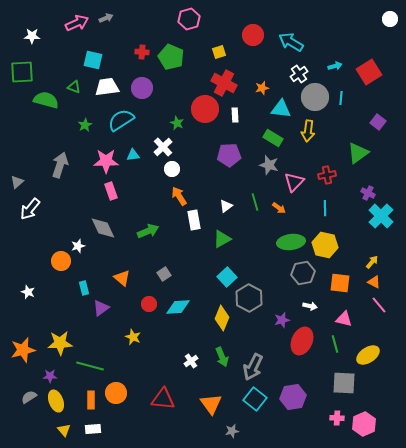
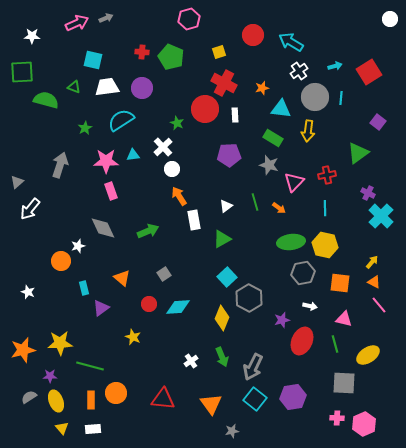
white cross at (299, 74): moved 3 px up
green star at (85, 125): moved 3 px down
yellow triangle at (64, 430): moved 2 px left, 2 px up
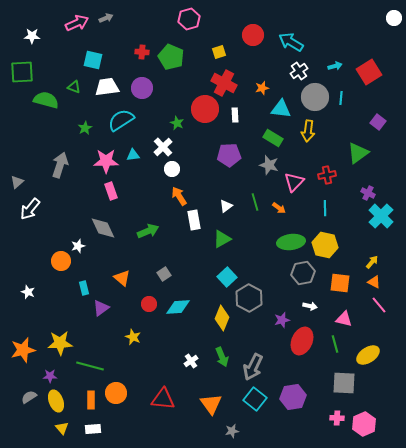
white circle at (390, 19): moved 4 px right, 1 px up
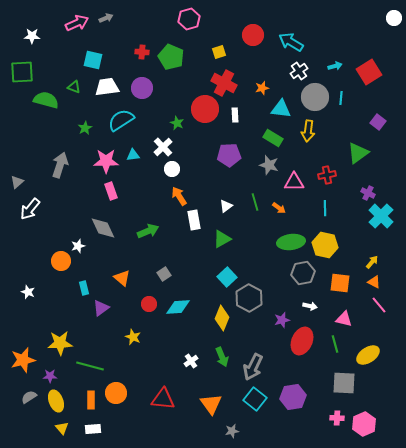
pink triangle at (294, 182): rotated 45 degrees clockwise
orange star at (23, 350): moved 10 px down
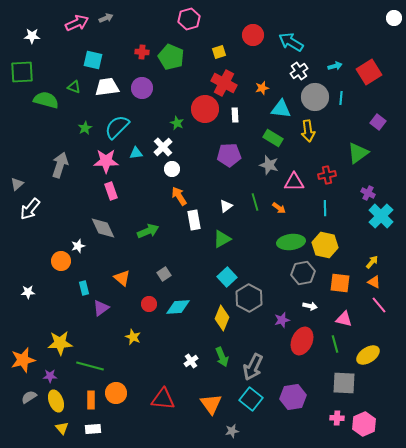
cyan semicircle at (121, 120): moved 4 px left, 7 px down; rotated 12 degrees counterclockwise
yellow arrow at (308, 131): rotated 15 degrees counterclockwise
cyan triangle at (133, 155): moved 3 px right, 2 px up
gray triangle at (17, 182): moved 2 px down
white star at (28, 292): rotated 24 degrees counterclockwise
cyan square at (255, 399): moved 4 px left
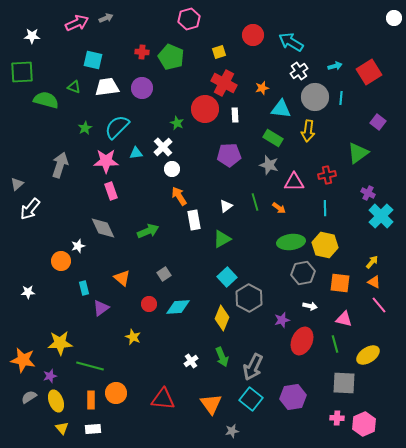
yellow arrow at (308, 131): rotated 15 degrees clockwise
orange star at (23, 360): rotated 25 degrees clockwise
purple star at (50, 376): rotated 16 degrees counterclockwise
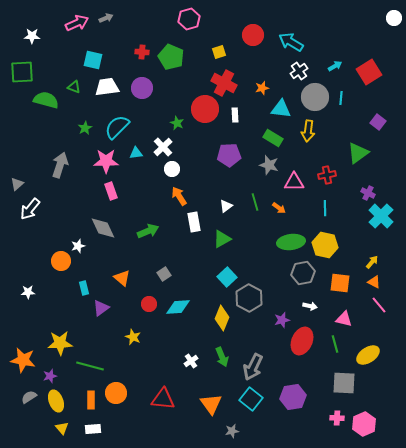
cyan arrow at (335, 66): rotated 16 degrees counterclockwise
white rectangle at (194, 220): moved 2 px down
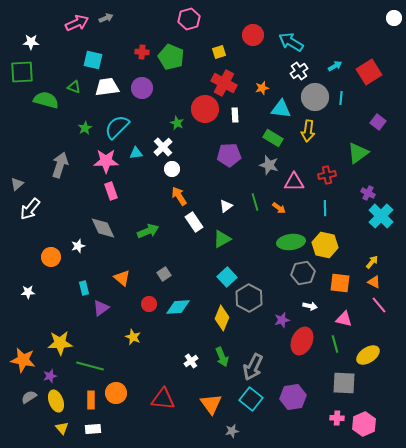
white star at (32, 36): moved 1 px left, 6 px down
white rectangle at (194, 222): rotated 24 degrees counterclockwise
orange circle at (61, 261): moved 10 px left, 4 px up
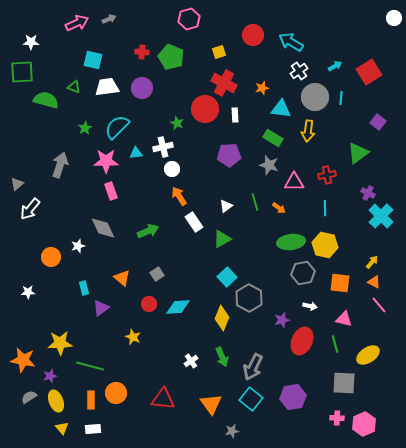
gray arrow at (106, 18): moved 3 px right, 1 px down
white cross at (163, 147): rotated 30 degrees clockwise
gray square at (164, 274): moved 7 px left
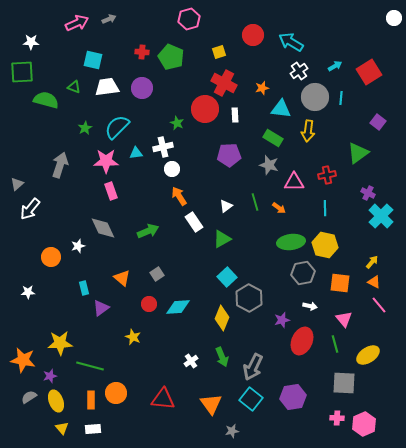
pink triangle at (344, 319): rotated 36 degrees clockwise
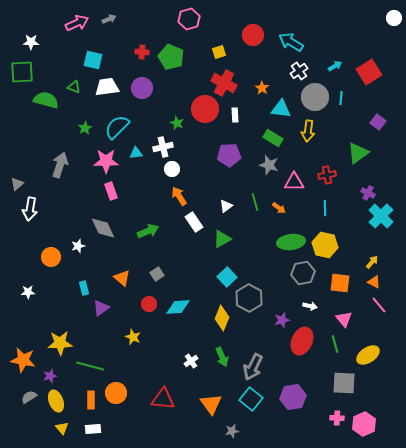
orange star at (262, 88): rotated 24 degrees counterclockwise
white arrow at (30, 209): rotated 30 degrees counterclockwise
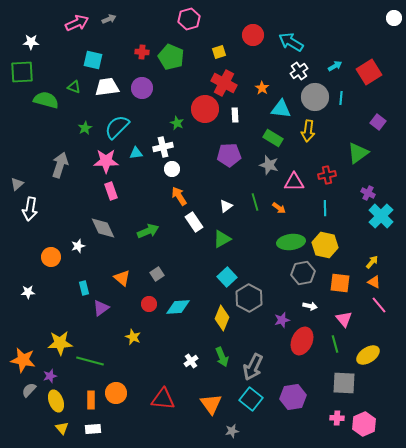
green line at (90, 366): moved 5 px up
gray semicircle at (29, 397): moved 7 px up; rotated 14 degrees counterclockwise
